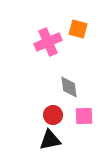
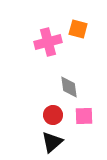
pink cross: rotated 8 degrees clockwise
black triangle: moved 2 px right, 2 px down; rotated 30 degrees counterclockwise
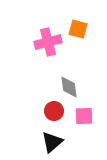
red circle: moved 1 px right, 4 px up
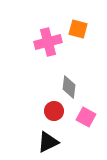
gray diamond: rotated 15 degrees clockwise
pink square: moved 2 px right, 1 px down; rotated 30 degrees clockwise
black triangle: moved 4 px left; rotated 15 degrees clockwise
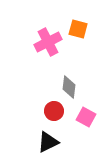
pink cross: rotated 12 degrees counterclockwise
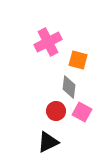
orange square: moved 31 px down
red circle: moved 2 px right
pink square: moved 4 px left, 5 px up
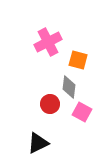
red circle: moved 6 px left, 7 px up
black triangle: moved 10 px left, 1 px down
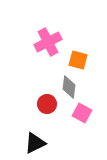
red circle: moved 3 px left
pink square: moved 1 px down
black triangle: moved 3 px left
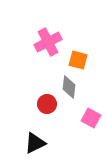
pink square: moved 9 px right, 5 px down
